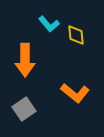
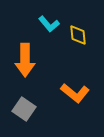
yellow diamond: moved 2 px right
gray square: rotated 20 degrees counterclockwise
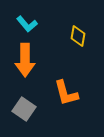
cyan L-shape: moved 22 px left
yellow diamond: moved 1 px down; rotated 15 degrees clockwise
orange L-shape: moved 9 px left; rotated 36 degrees clockwise
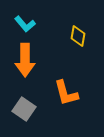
cyan L-shape: moved 2 px left
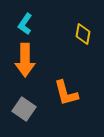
cyan L-shape: rotated 75 degrees clockwise
yellow diamond: moved 5 px right, 2 px up
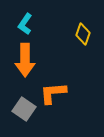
yellow diamond: rotated 10 degrees clockwise
orange L-shape: moved 13 px left; rotated 100 degrees clockwise
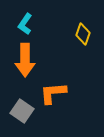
gray square: moved 2 px left, 2 px down
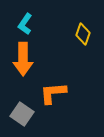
orange arrow: moved 2 px left, 1 px up
gray square: moved 3 px down
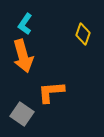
orange arrow: moved 3 px up; rotated 16 degrees counterclockwise
orange L-shape: moved 2 px left, 1 px up
